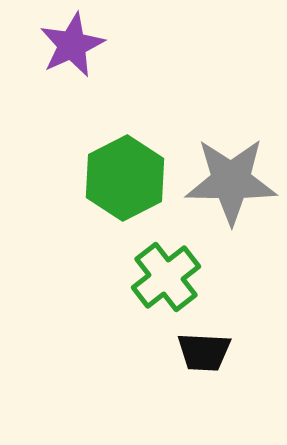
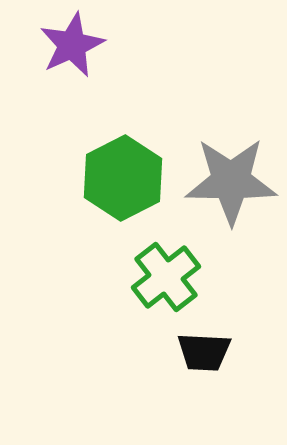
green hexagon: moved 2 px left
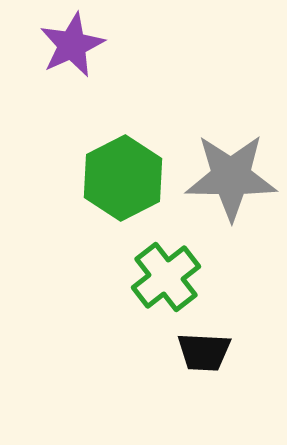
gray star: moved 4 px up
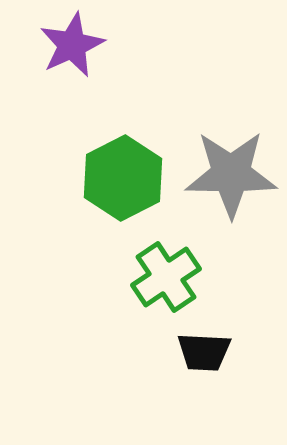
gray star: moved 3 px up
green cross: rotated 4 degrees clockwise
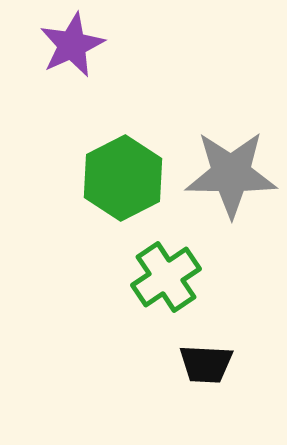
black trapezoid: moved 2 px right, 12 px down
